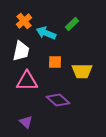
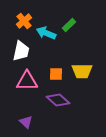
green rectangle: moved 3 px left, 1 px down
orange square: moved 1 px right, 12 px down
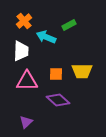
green rectangle: rotated 16 degrees clockwise
cyan arrow: moved 4 px down
white trapezoid: rotated 10 degrees counterclockwise
purple triangle: rotated 32 degrees clockwise
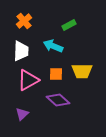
cyan arrow: moved 7 px right, 9 px down
pink triangle: moved 1 px right, 1 px up; rotated 30 degrees counterclockwise
purple triangle: moved 4 px left, 8 px up
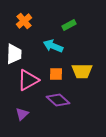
white trapezoid: moved 7 px left, 3 px down
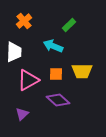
green rectangle: rotated 16 degrees counterclockwise
white trapezoid: moved 2 px up
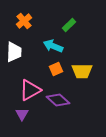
orange square: moved 5 px up; rotated 24 degrees counterclockwise
pink triangle: moved 2 px right, 10 px down
purple triangle: rotated 16 degrees counterclockwise
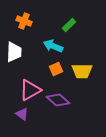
orange cross: rotated 28 degrees counterclockwise
purple triangle: rotated 24 degrees counterclockwise
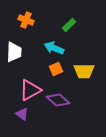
orange cross: moved 2 px right, 1 px up
cyan arrow: moved 1 px right, 2 px down
yellow trapezoid: moved 2 px right
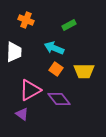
green rectangle: rotated 16 degrees clockwise
orange square: rotated 32 degrees counterclockwise
purple diamond: moved 1 px right, 1 px up; rotated 10 degrees clockwise
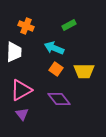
orange cross: moved 6 px down
pink triangle: moved 9 px left
purple triangle: rotated 16 degrees clockwise
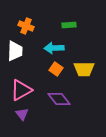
green rectangle: rotated 24 degrees clockwise
cyan arrow: rotated 24 degrees counterclockwise
white trapezoid: moved 1 px right, 1 px up
yellow trapezoid: moved 2 px up
